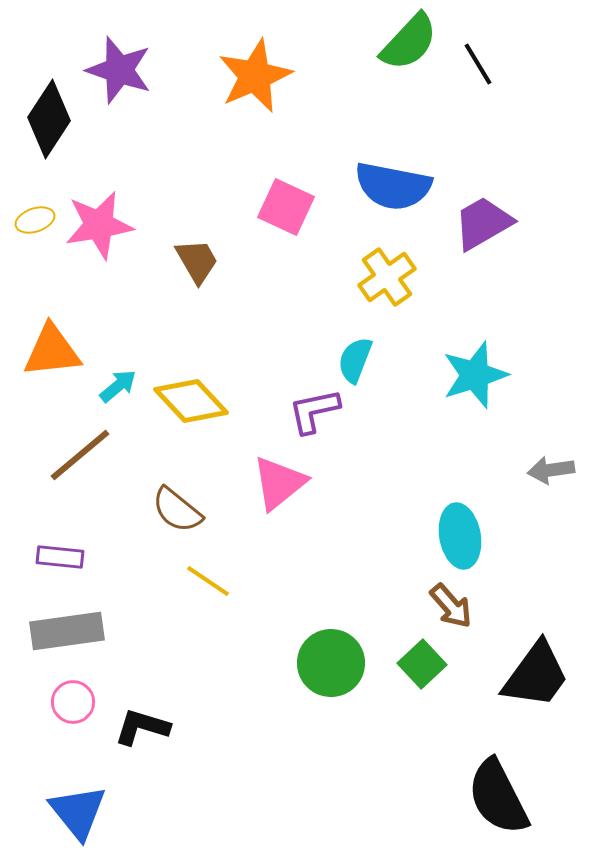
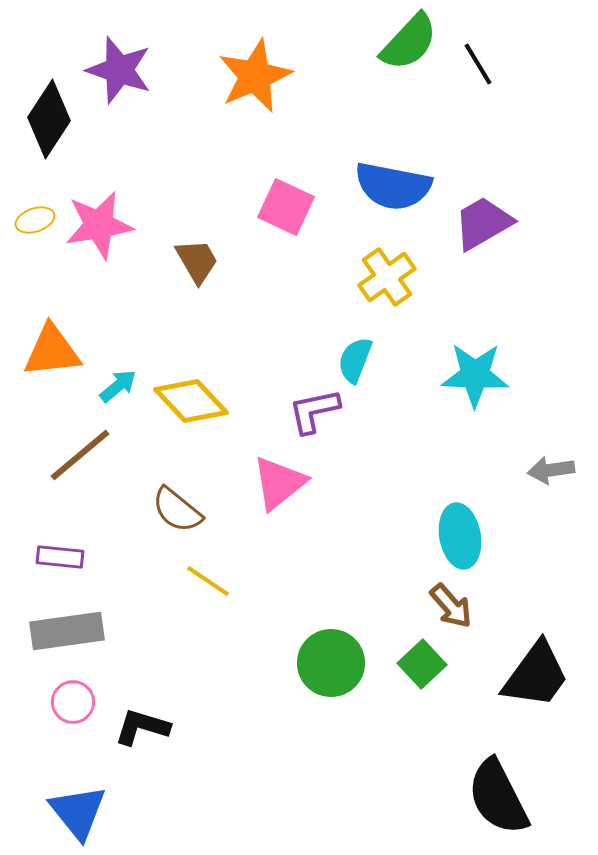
cyan star: rotated 20 degrees clockwise
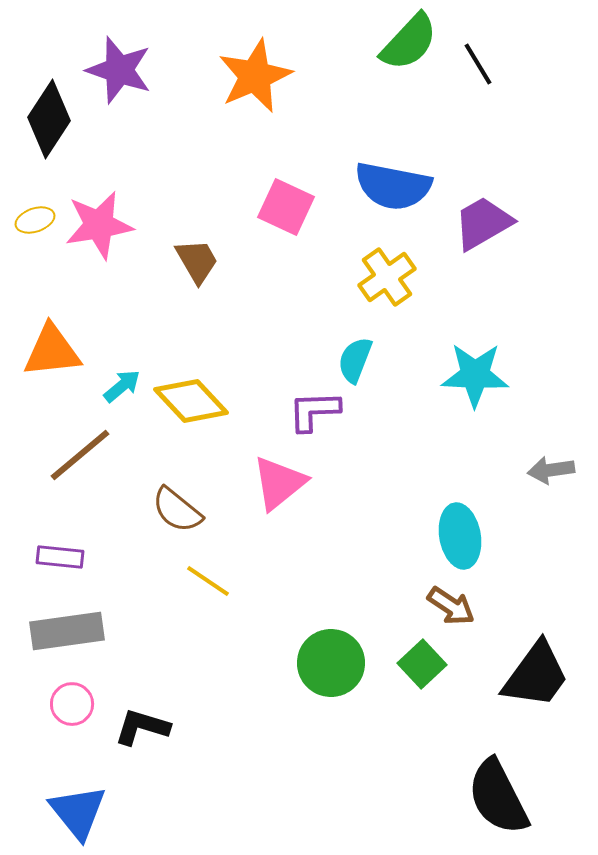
cyan arrow: moved 4 px right
purple L-shape: rotated 10 degrees clockwise
brown arrow: rotated 15 degrees counterclockwise
pink circle: moved 1 px left, 2 px down
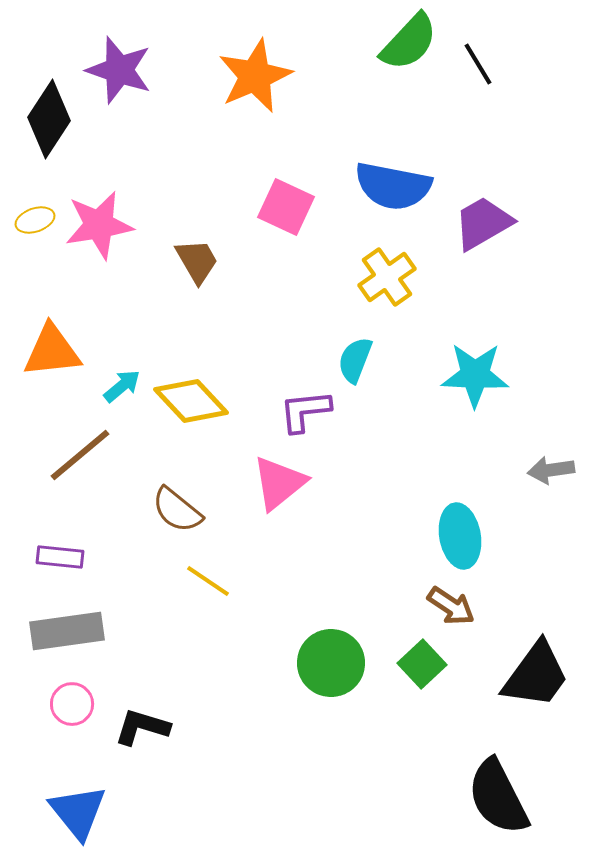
purple L-shape: moved 9 px left; rotated 4 degrees counterclockwise
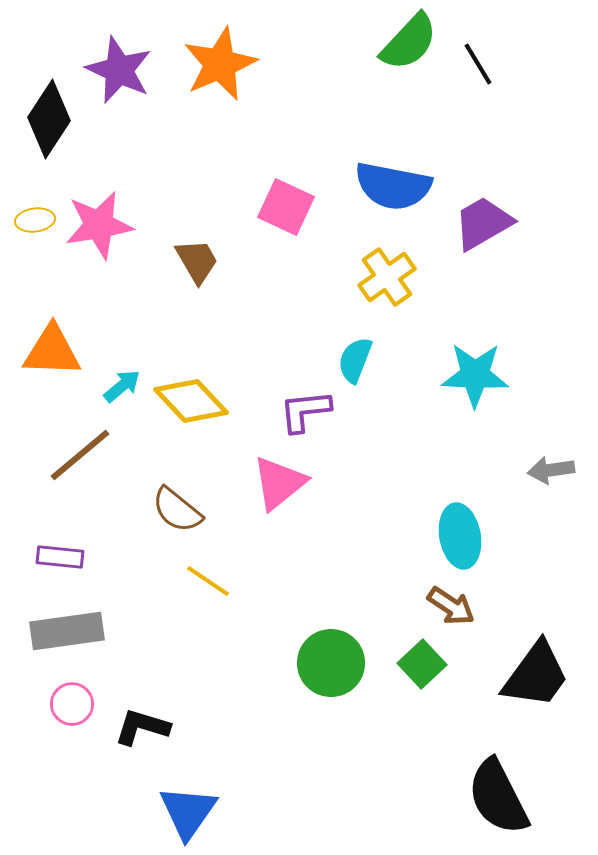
purple star: rotated 6 degrees clockwise
orange star: moved 35 px left, 12 px up
yellow ellipse: rotated 12 degrees clockwise
orange triangle: rotated 8 degrees clockwise
blue triangle: moved 110 px right; rotated 14 degrees clockwise
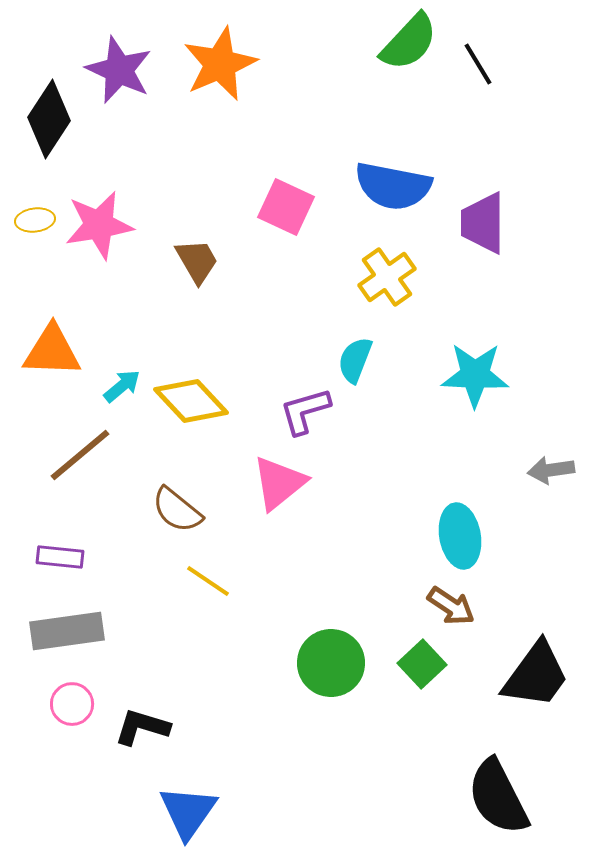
purple trapezoid: rotated 60 degrees counterclockwise
purple L-shape: rotated 10 degrees counterclockwise
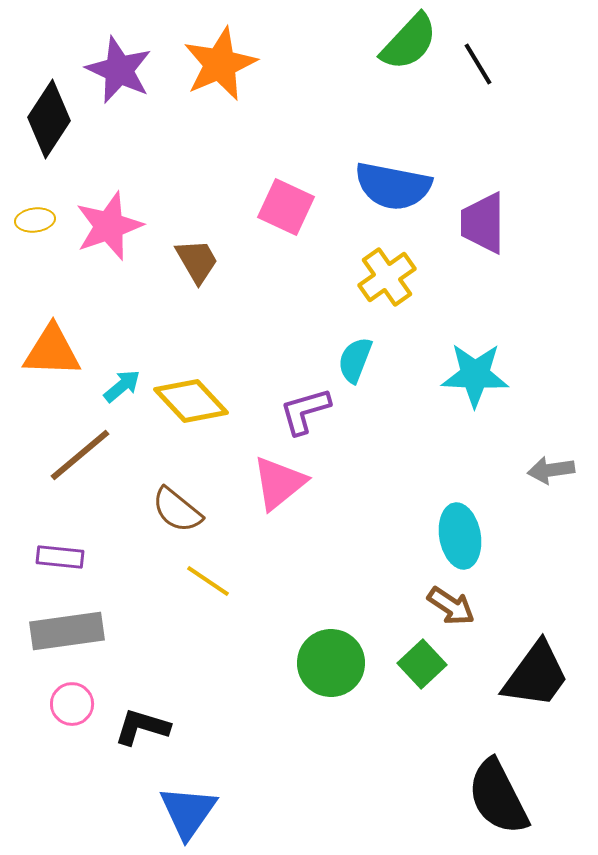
pink star: moved 10 px right, 1 px down; rotated 10 degrees counterclockwise
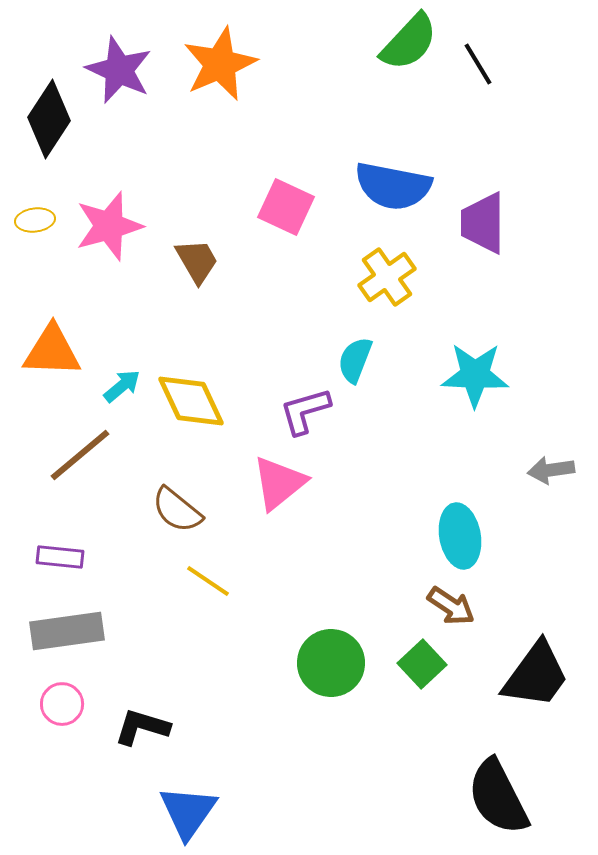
pink star: rotated 4 degrees clockwise
yellow diamond: rotated 18 degrees clockwise
pink circle: moved 10 px left
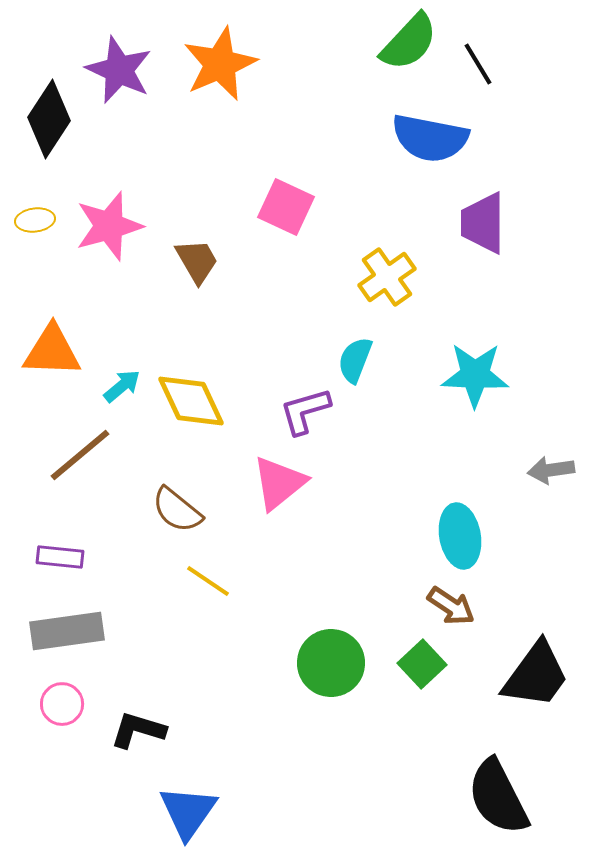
blue semicircle: moved 37 px right, 48 px up
black L-shape: moved 4 px left, 3 px down
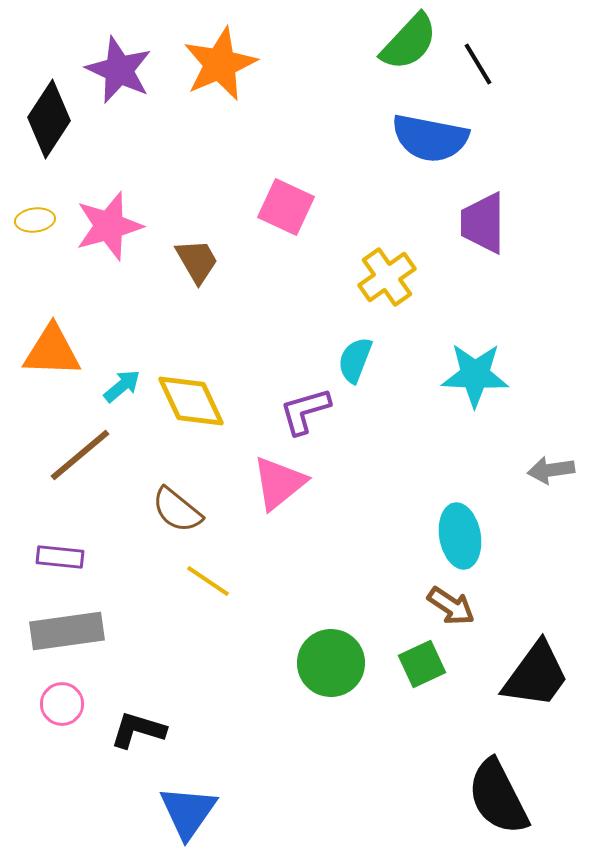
green square: rotated 18 degrees clockwise
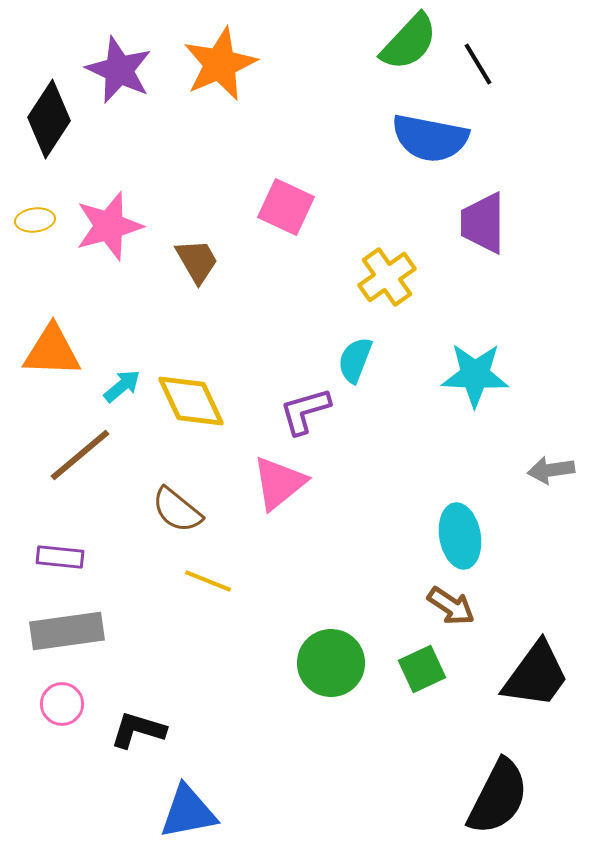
yellow line: rotated 12 degrees counterclockwise
green square: moved 5 px down
black semicircle: rotated 126 degrees counterclockwise
blue triangle: rotated 44 degrees clockwise
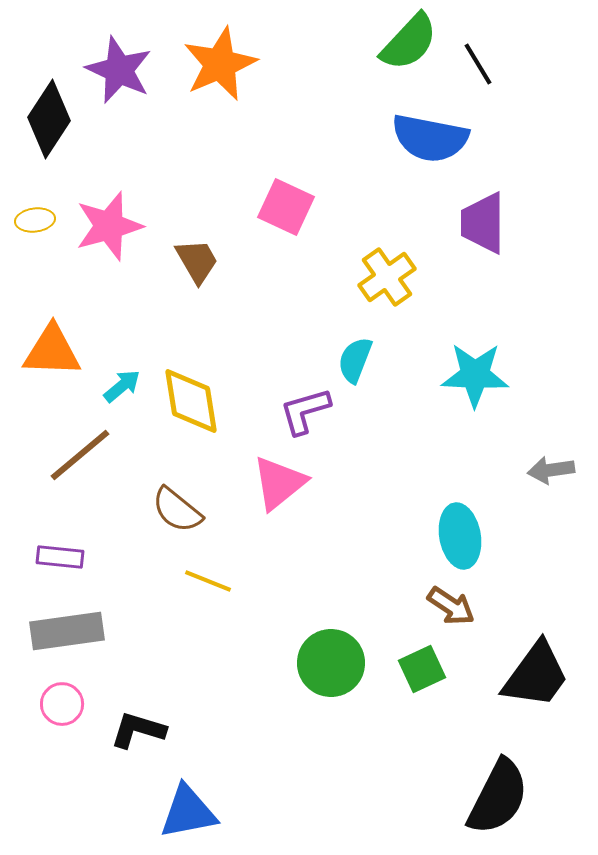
yellow diamond: rotated 16 degrees clockwise
